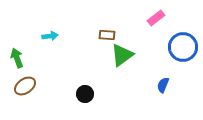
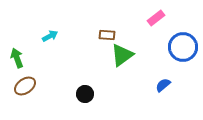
cyan arrow: rotated 21 degrees counterclockwise
blue semicircle: rotated 28 degrees clockwise
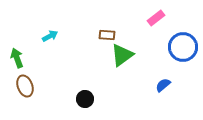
brown ellipse: rotated 75 degrees counterclockwise
black circle: moved 5 px down
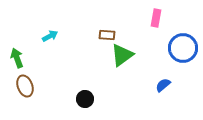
pink rectangle: rotated 42 degrees counterclockwise
blue circle: moved 1 px down
